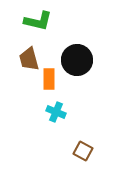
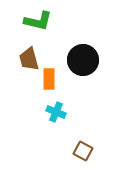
black circle: moved 6 px right
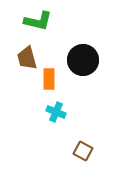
brown trapezoid: moved 2 px left, 1 px up
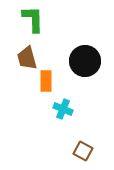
green L-shape: moved 5 px left, 2 px up; rotated 104 degrees counterclockwise
black circle: moved 2 px right, 1 px down
orange rectangle: moved 3 px left, 2 px down
cyan cross: moved 7 px right, 3 px up
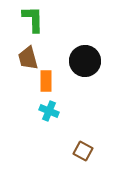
brown trapezoid: moved 1 px right
cyan cross: moved 14 px left, 2 px down
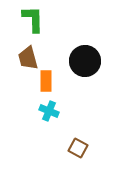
brown square: moved 5 px left, 3 px up
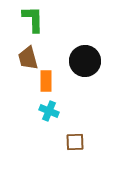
brown square: moved 3 px left, 6 px up; rotated 30 degrees counterclockwise
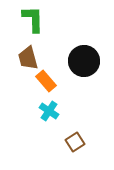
black circle: moved 1 px left
orange rectangle: rotated 40 degrees counterclockwise
cyan cross: rotated 12 degrees clockwise
brown square: rotated 30 degrees counterclockwise
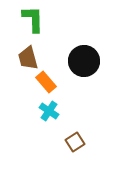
orange rectangle: moved 1 px down
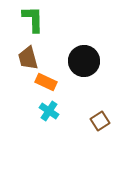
orange rectangle: rotated 25 degrees counterclockwise
brown square: moved 25 px right, 21 px up
